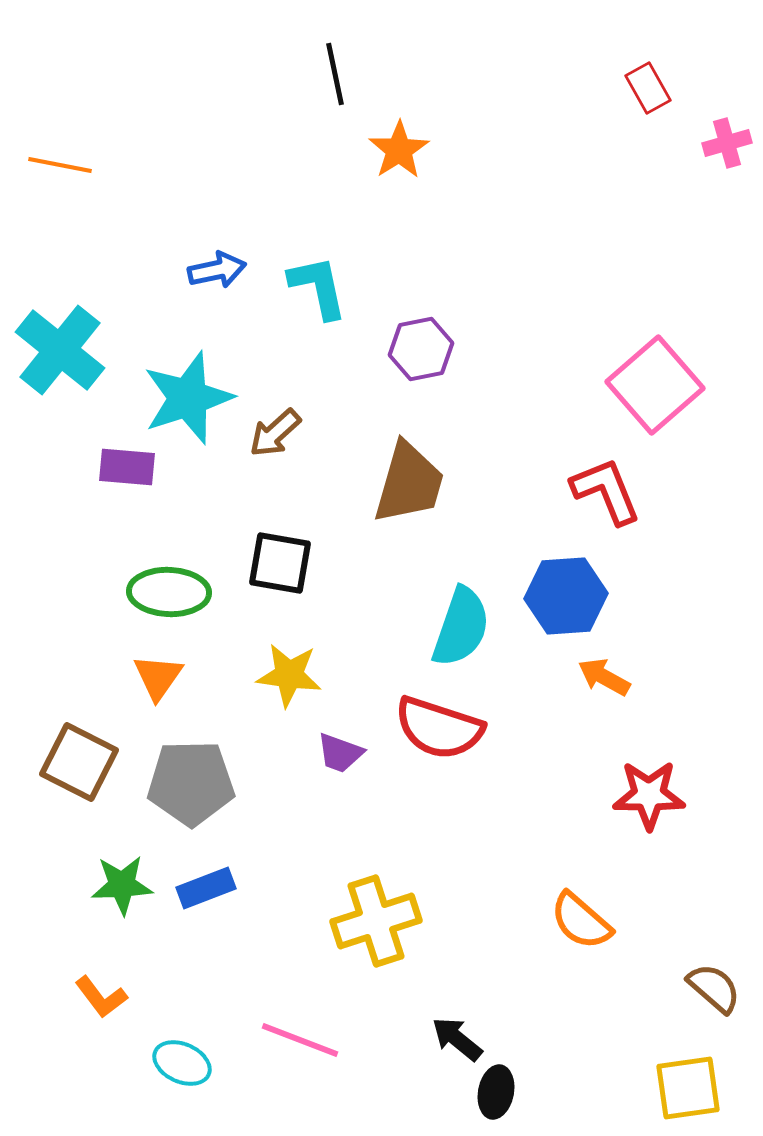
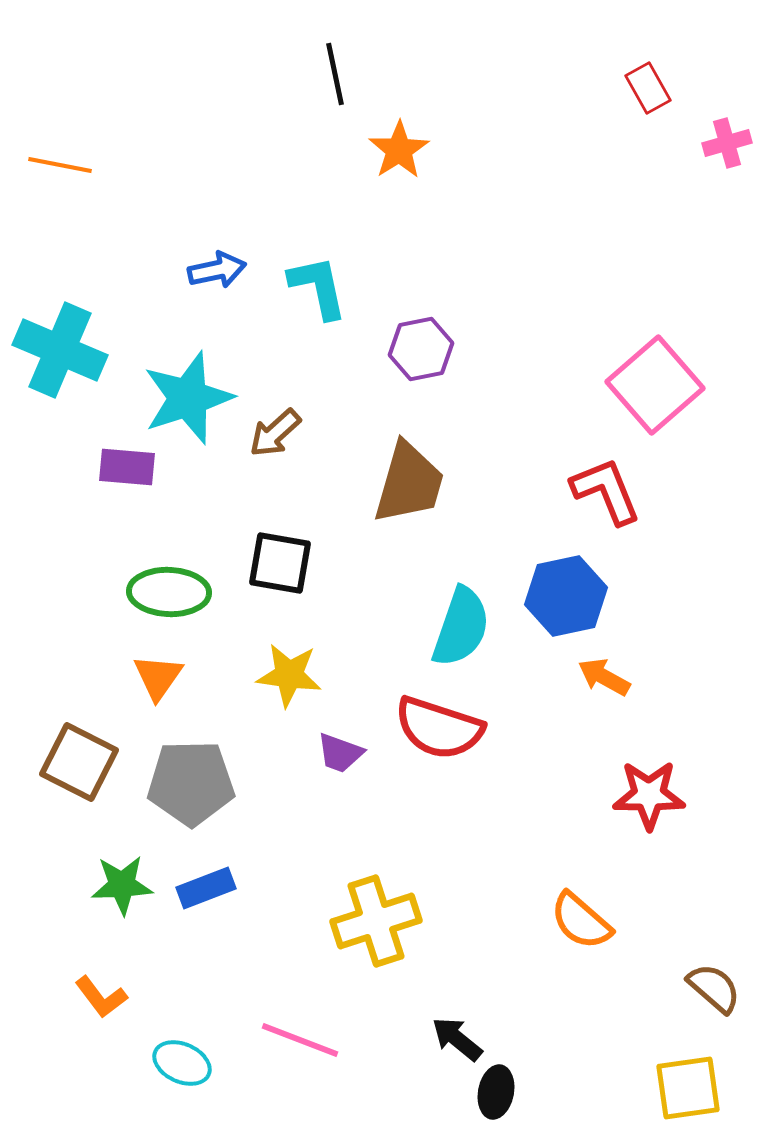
cyan cross: rotated 16 degrees counterclockwise
blue hexagon: rotated 8 degrees counterclockwise
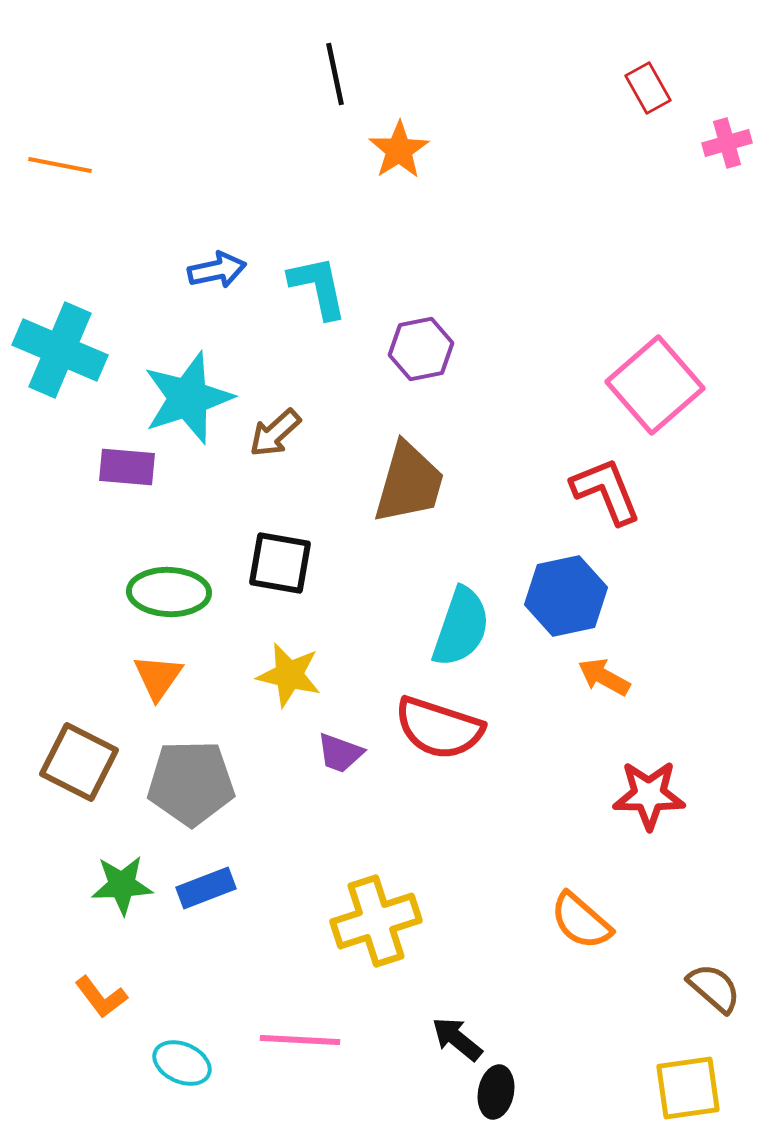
yellow star: rotated 6 degrees clockwise
pink line: rotated 18 degrees counterclockwise
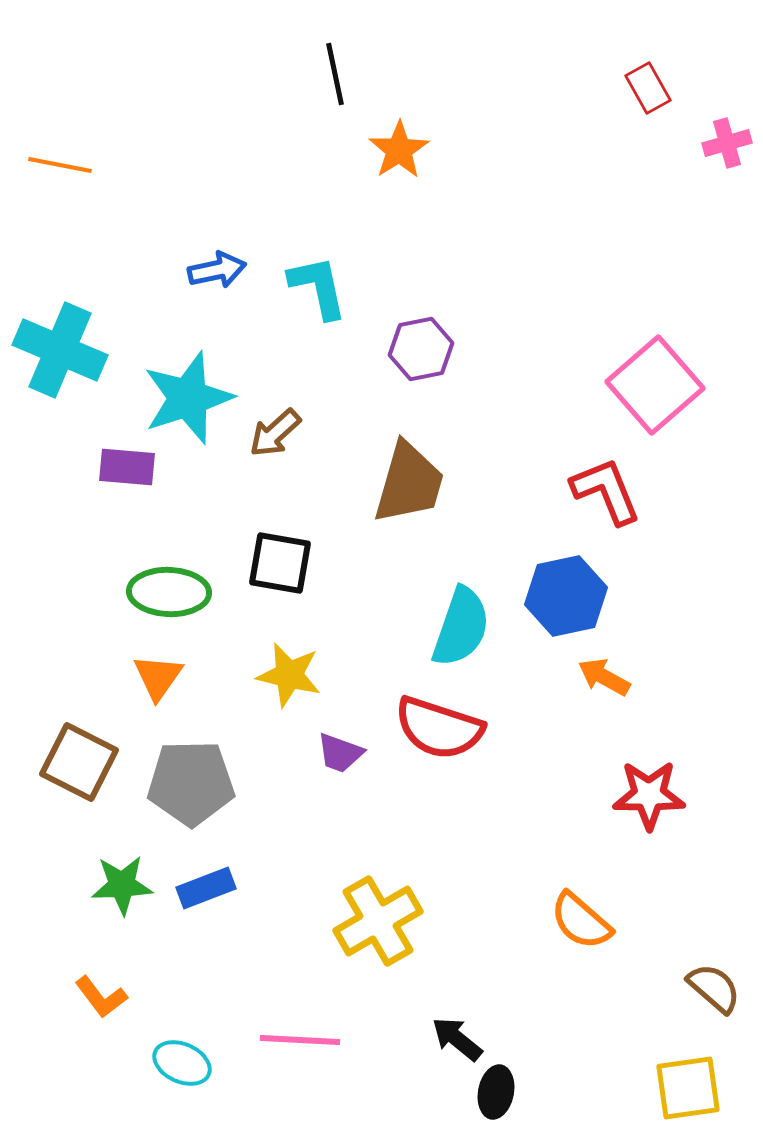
yellow cross: moved 2 px right; rotated 12 degrees counterclockwise
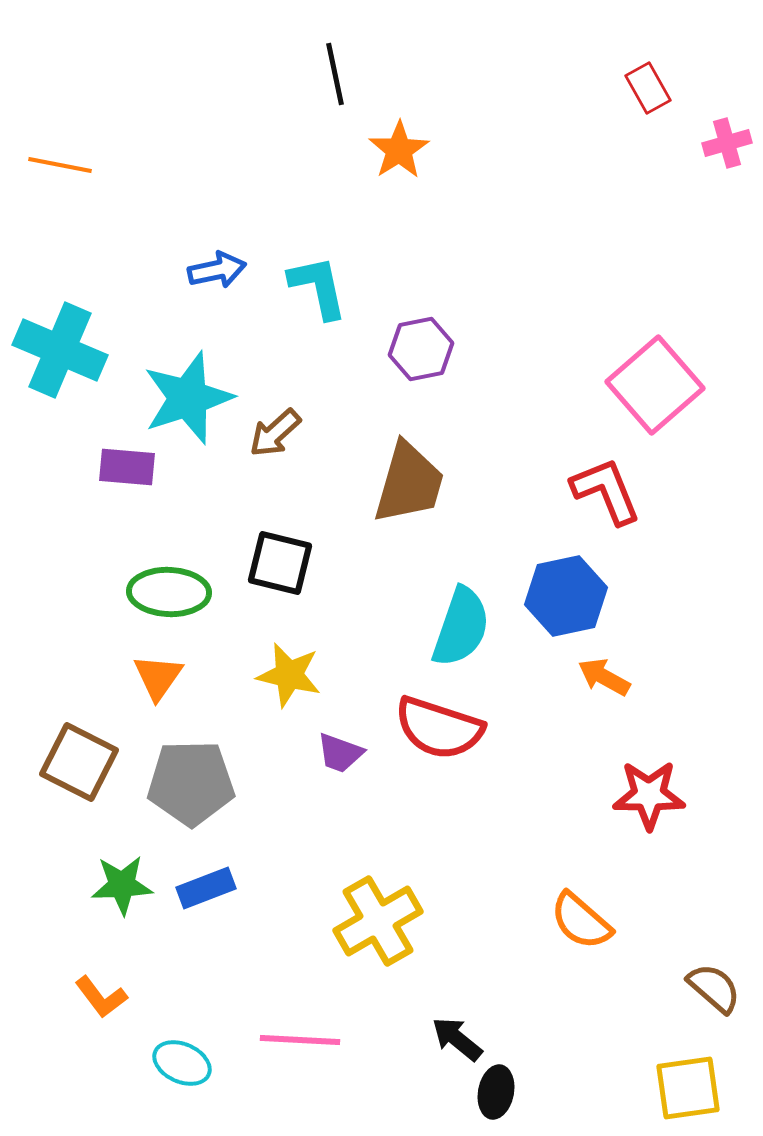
black square: rotated 4 degrees clockwise
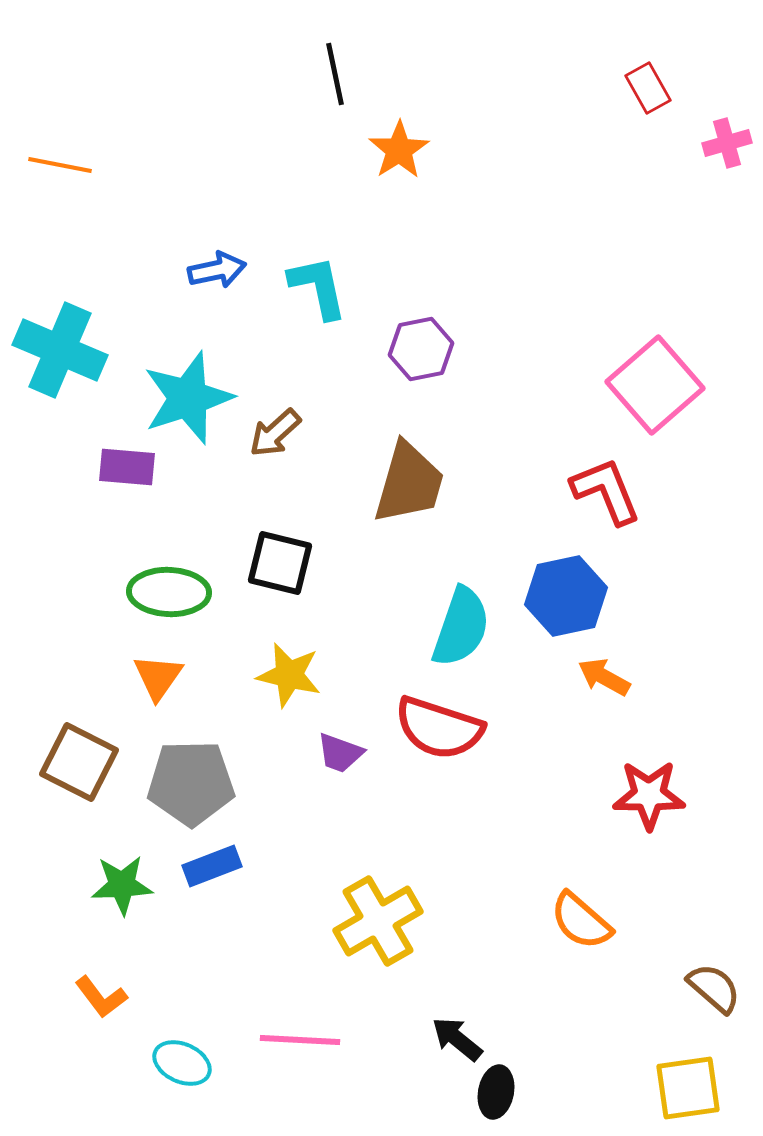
blue rectangle: moved 6 px right, 22 px up
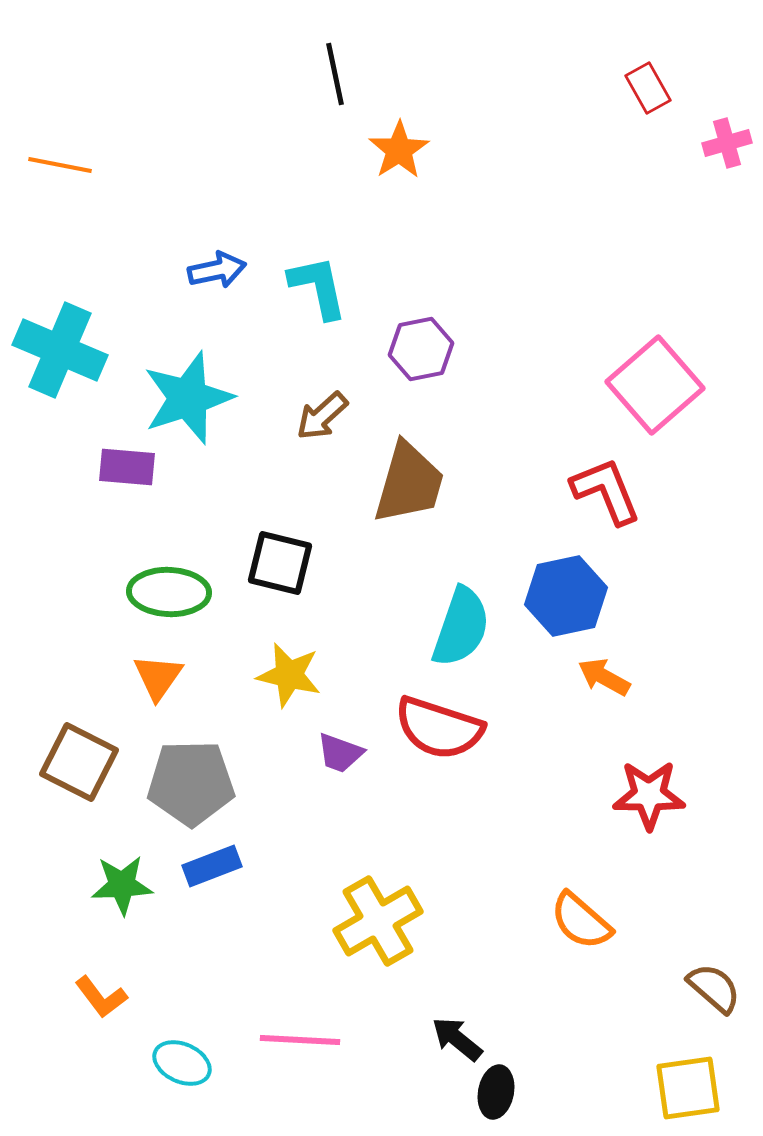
brown arrow: moved 47 px right, 17 px up
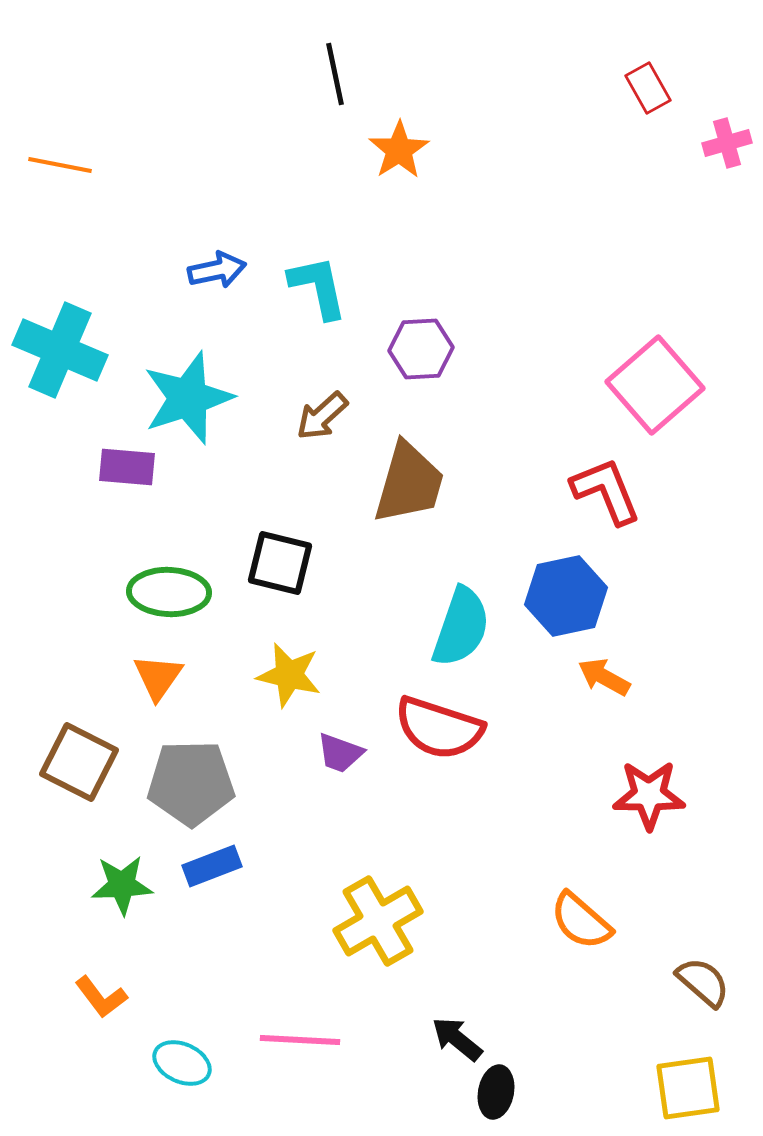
purple hexagon: rotated 8 degrees clockwise
brown semicircle: moved 11 px left, 6 px up
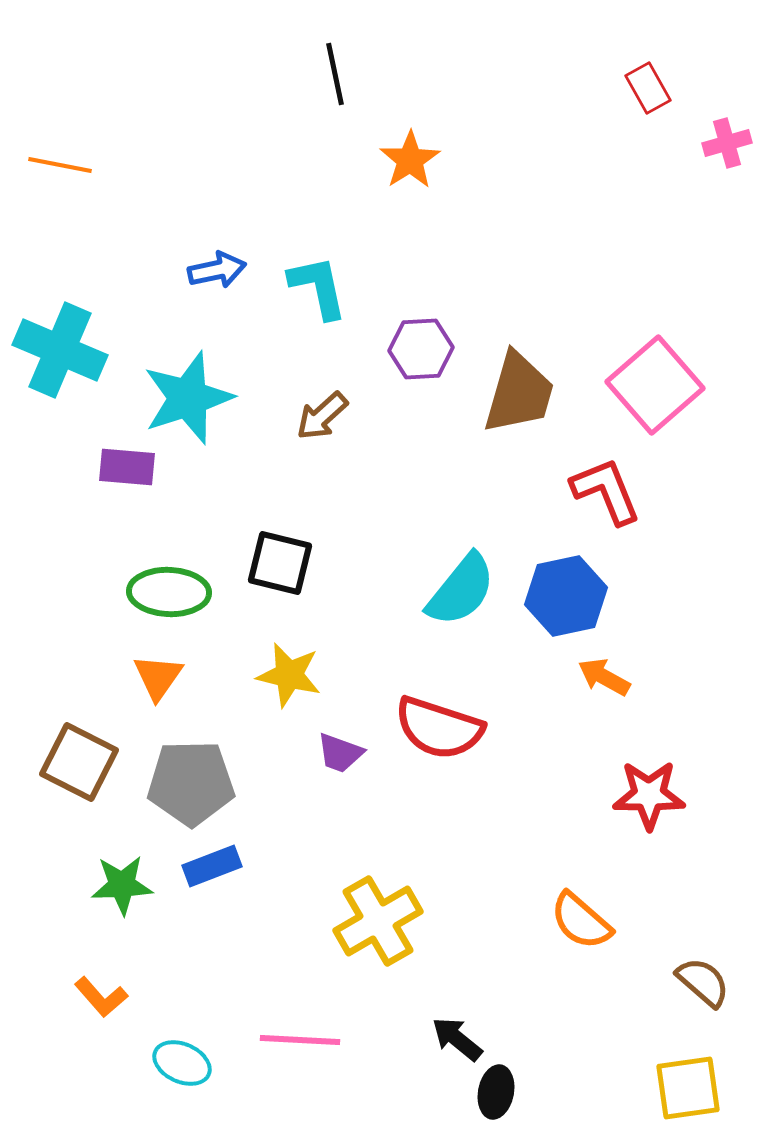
orange star: moved 11 px right, 10 px down
brown trapezoid: moved 110 px right, 90 px up
cyan semicircle: moved 37 px up; rotated 20 degrees clockwise
orange L-shape: rotated 4 degrees counterclockwise
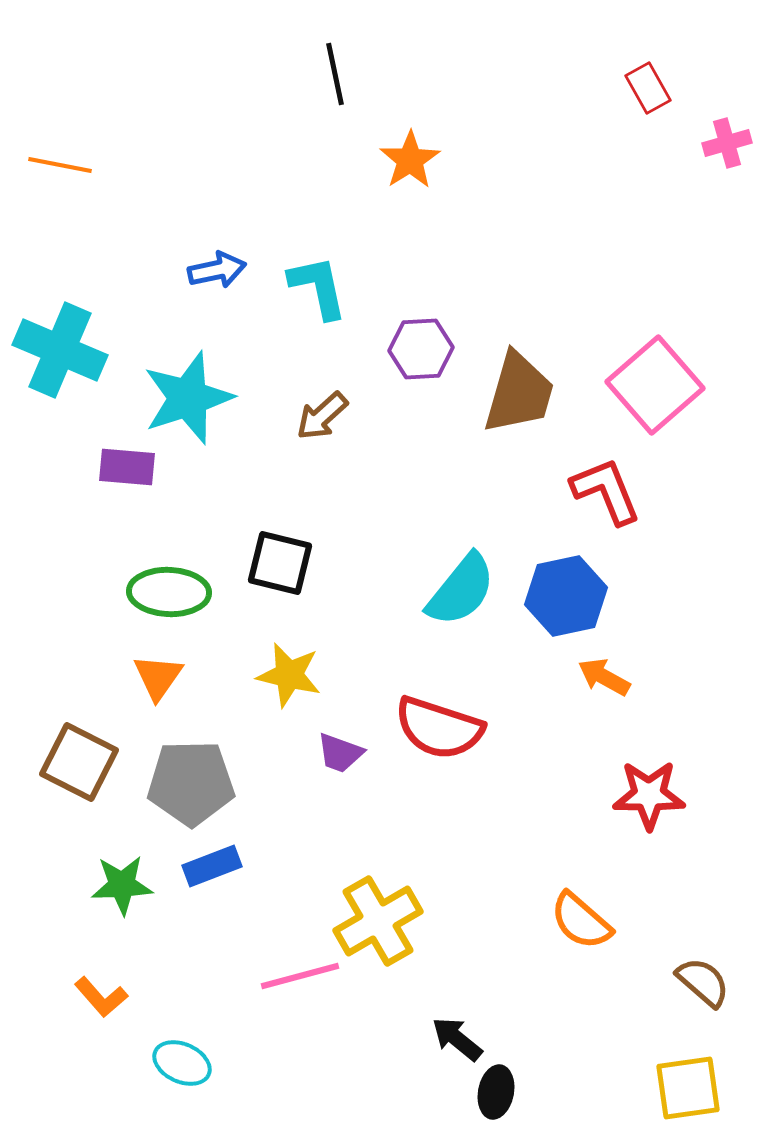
pink line: moved 64 px up; rotated 18 degrees counterclockwise
